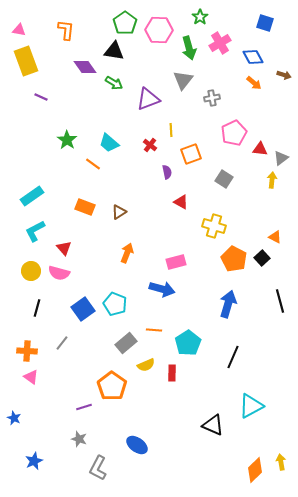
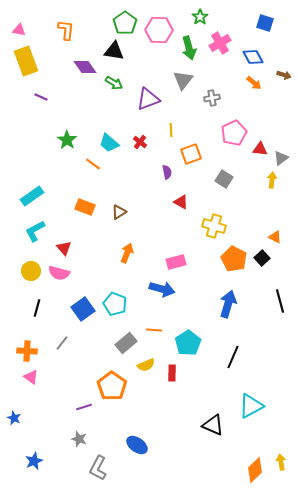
red cross at (150, 145): moved 10 px left, 3 px up
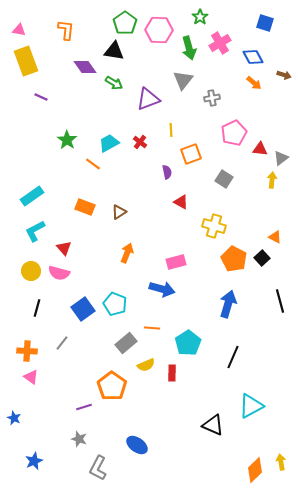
cyan trapezoid at (109, 143): rotated 110 degrees clockwise
orange line at (154, 330): moved 2 px left, 2 px up
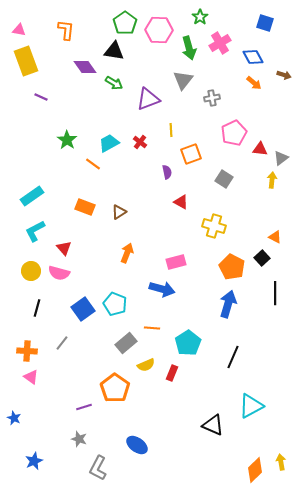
orange pentagon at (234, 259): moved 2 px left, 8 px down
black line at (280, 301): moved 5 px left, 8 px up; rotated 15 degrees clockwise
red rectangle at (172, 373): rotated 21 degrees clockwise
orange pentagon at (112, 386): moved 3 px right, 2 px down
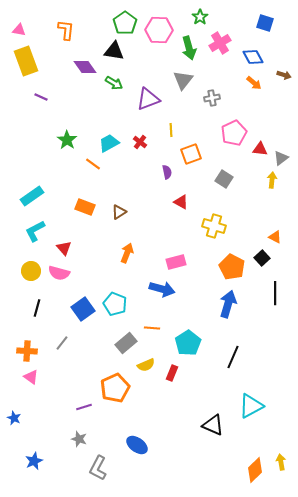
orange pentagon at (115, 388): rotated 12 degrees clockwise
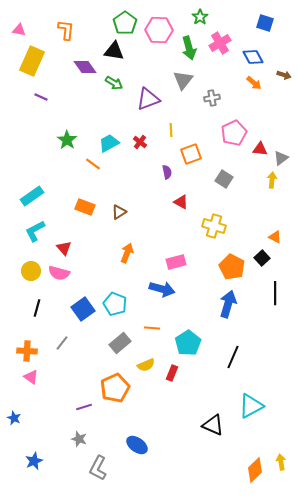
yellow rectangle at (26, 61): moved 6 px right; rotated 44 degrees clockwise
gray rectangle at (126, 343): moved 6 px left
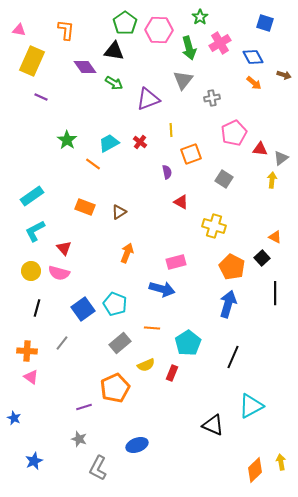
blue ellipse at (137, 445): rotated 55 degrees counterclockwise
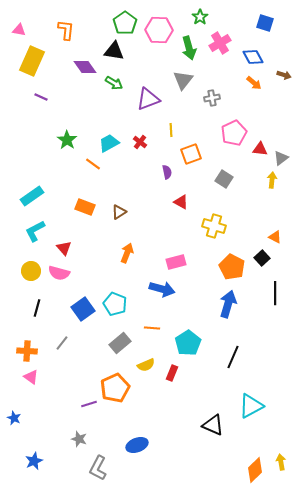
purple line at (84, 407): moved 5 px right, 3 px up
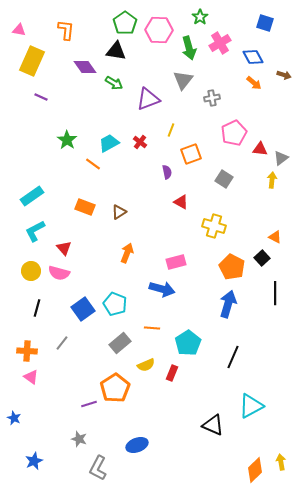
black triangle at (114, 51): moved 2 px right
yellow line at (171, 130): rotated 24 degrees clockwise
orange pentagon at (115, 388): rotated 8 degrees counterclockwise
